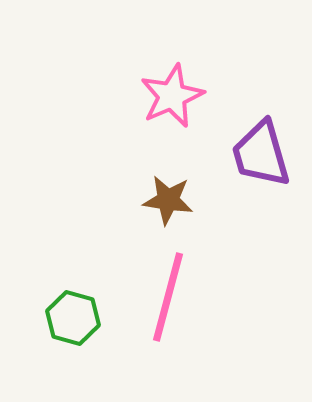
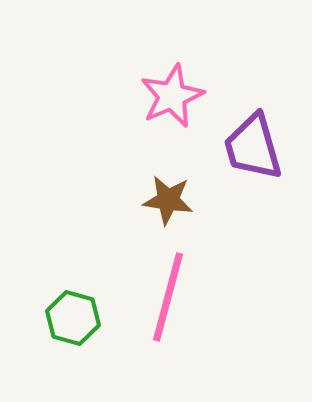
purple trapezoid: moved 8 px left, 7 px up
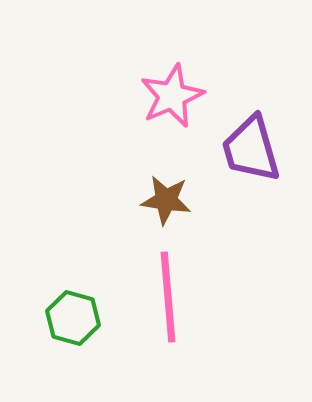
purple trapezoid: moved 2 px left, 2 px down
brown star: moved 2 px left
pink line: rotated 20 degrees counterclockwise
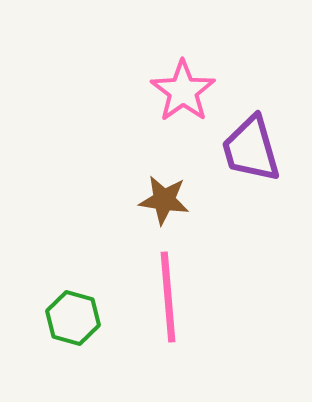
pink star: moved 11 px right, 5 px up; rotated 12 degrees counterclockwise
brown star: moved 2 px left
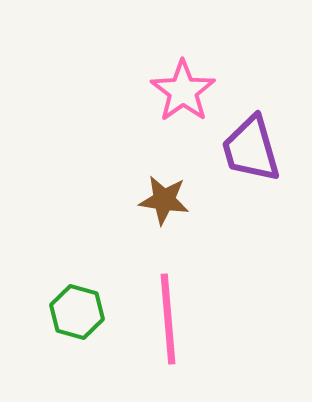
pink line: moved 22 px down
green hexagon: moved 4 px right, 6 px up
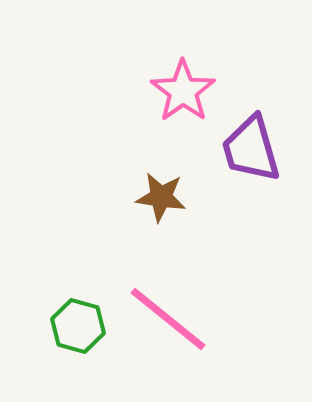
brown star: moved 3 px left, 3 px up
green hexagon: moved 1 px right, 14 px down
pink line: rotated 46 degrees counterclockwise
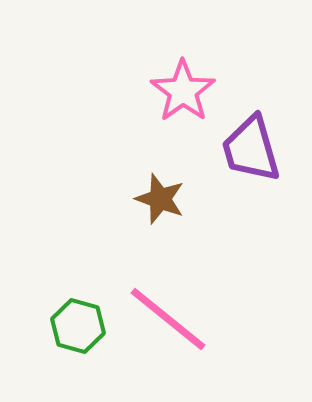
brown star: moved 1 px left, 2 px down; rotated 12 degrees clockwise
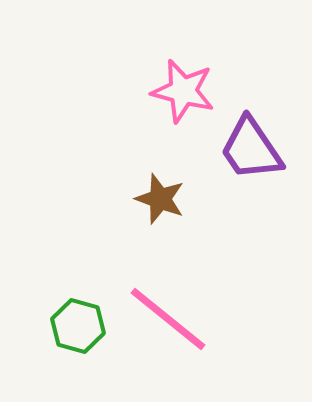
pink star: rotated 22 degrees counterclockwise
purple trapezoid: rotated 18 degrees counterclockwise
